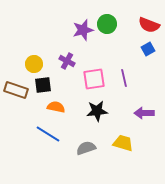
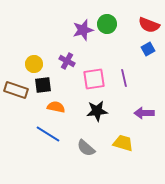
gray semicircle: rotated 120 degrees counterclockwise
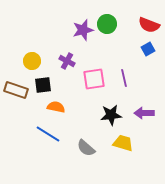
yellow circle: moved 2 px left, 3 px up
black star: moved 14 px right, 4 px down
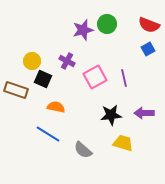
pink square: moved 1 px right, 2 px up; rotated 20 degrees counterclockwise
black square: moved 6 px up; rotated 30 degrees clockwise
gray semicircle: moved 3 px left, 2 px down
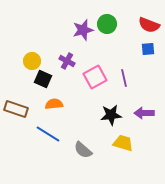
blue square: rotated 24 degrees clockwise
brown rectangle: moved 19 px down
orange semicircle: moved 2 px left, 3 px up; rotated 18 degrees counterclockwise
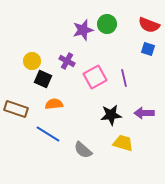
blue square: rotated 24 degrees clockwise
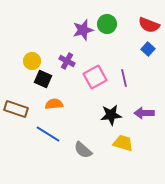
blue square: rotated 24 degrees clockwise
